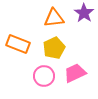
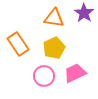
orange triangle: rotated 15 degrees clockwise
orange rectangle: rotated 35 degrees clockwise
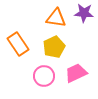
purple star: rotated 30 degrees counterclockwise
orange triangle: moved 2 px right
yellow pentagon: moved 1 px up
pink trapezoid: moved 1 px right
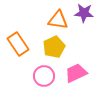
orange triangle: moved 2 px right, 2 px down
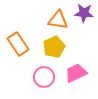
pink circle: moved 1 px down
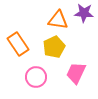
pink trapezoid: rotated 40 degrees counterclockwise
pink circle: moved 8 px left
